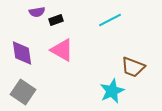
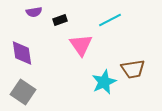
purple semicircle: moved 3 px left
black rectangle: moved 4 px right
pink triangle: moved 19 px right, 5 px up; rotated 25 degrees clockwise
brown trapezoid: moved 2 px down; rotated 30 degrees counterclockwise
cyan star: moved 8 px left, 9 px up
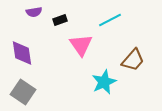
brown trapezoid: moved 9 px up; rotated 40 degrees counterclockwise
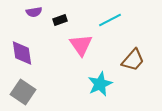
cyan star: moved 4 px left, 2 px down
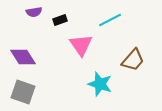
purple diamond: moved 1 px right, 4 px down; rotated 24 degrees counterclockwise
cyan star: rotated 30 degrees counterclockwise
gray square: rotated 15 degrees counterclockwise
